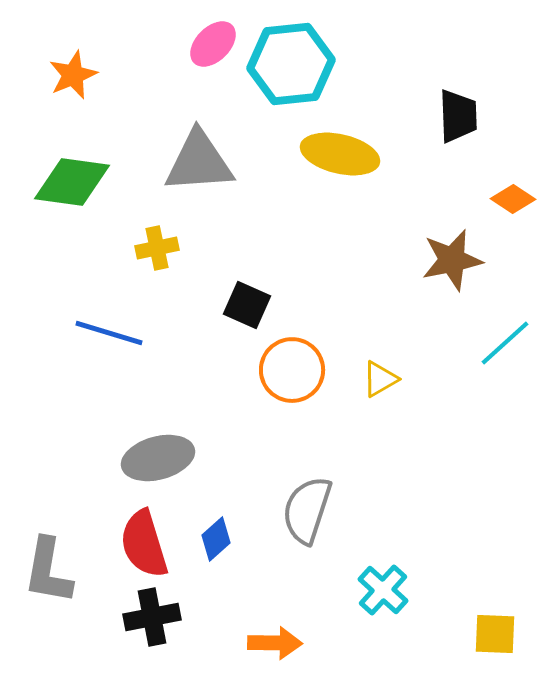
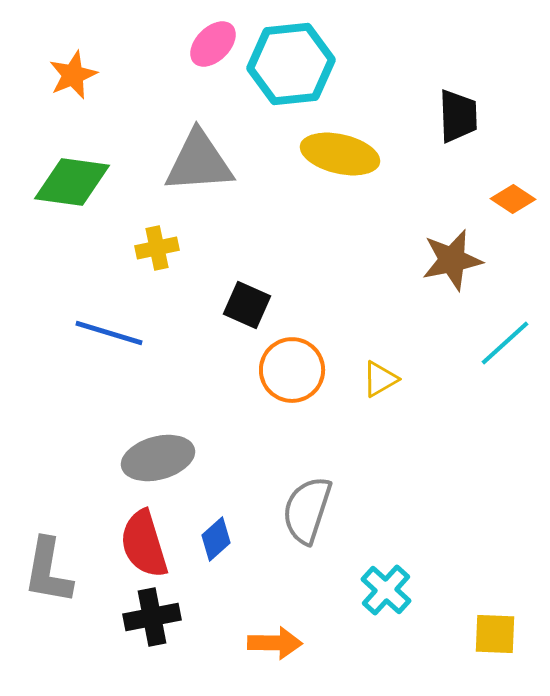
cyan cross: moved 3 px right
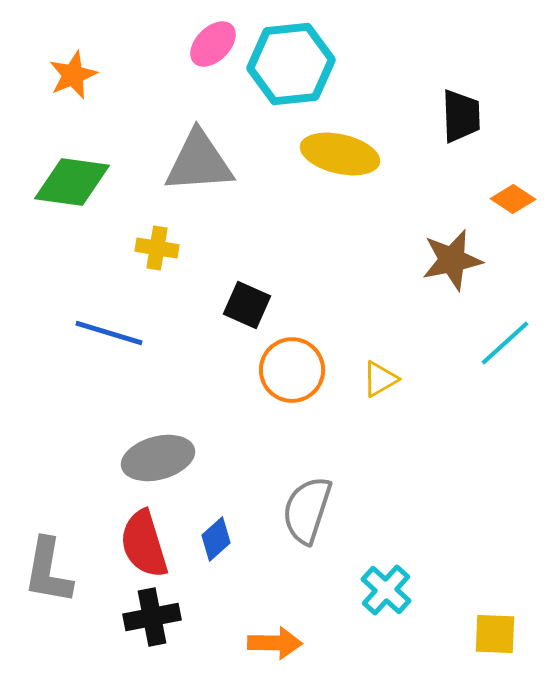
black trapezoid: moved 3 px right
yellow cross: rotated 21 degrees clockwise
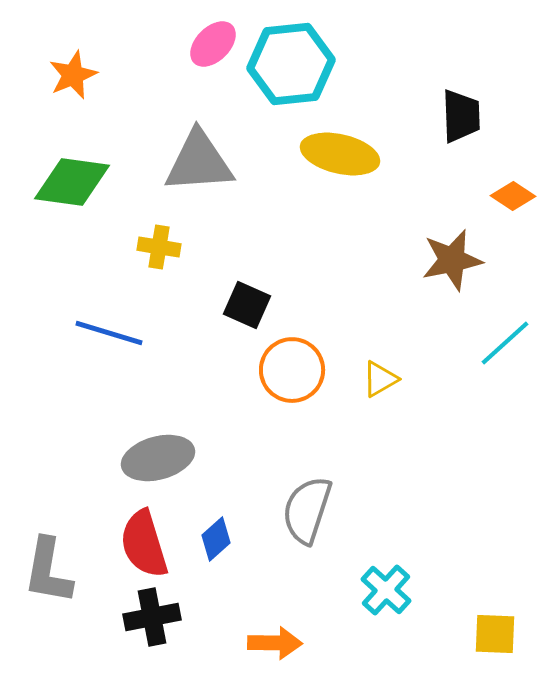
orange diamond: moved 3 px up
yellow cross: moved 2 px right, 1 px up
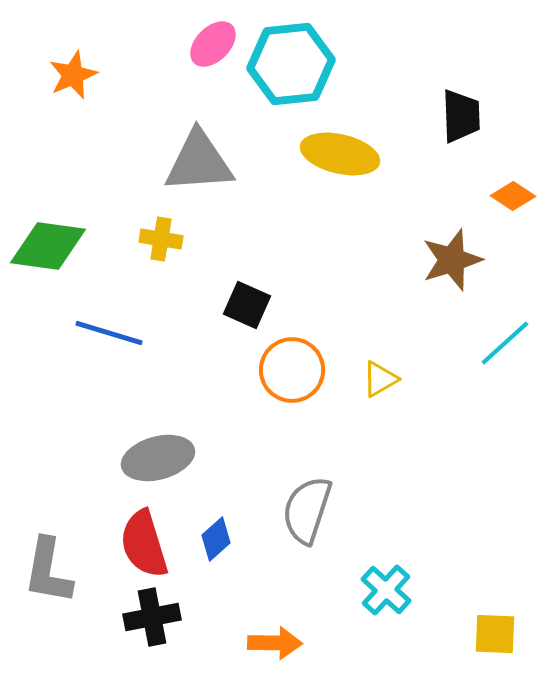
green diamond: moved 24 px left, 64 px down
yellow cross: moved 2 px right, 8 px up
brown star: rotated 6 degrees counterclockwise
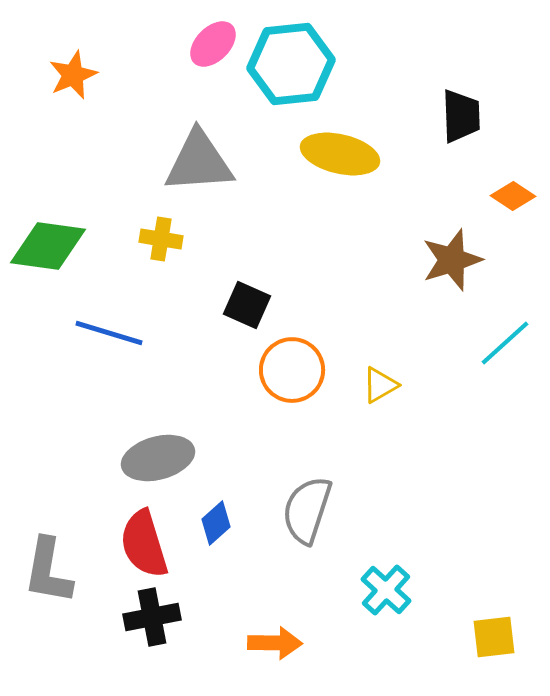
yellow triangle: moved 6 px down
blue diamond: moved 16 px up
yellow square: moved 1 px left, 3 px down; rotated 9 degrees counterclockwise
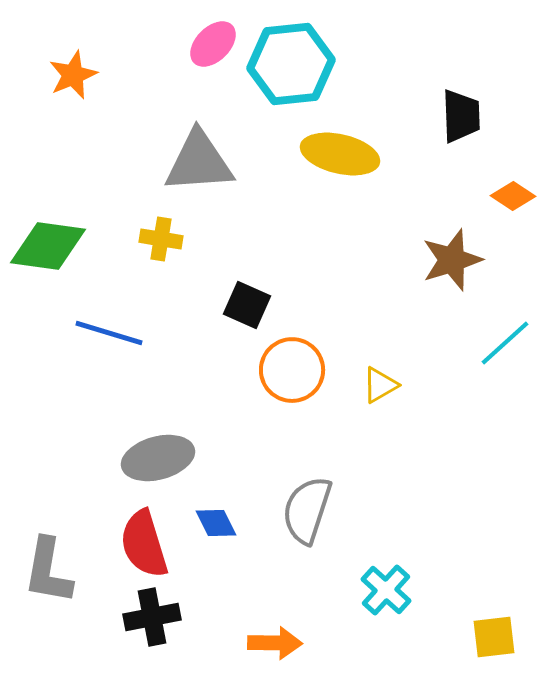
blue diamond: rotated 75 degrees counterclockwise
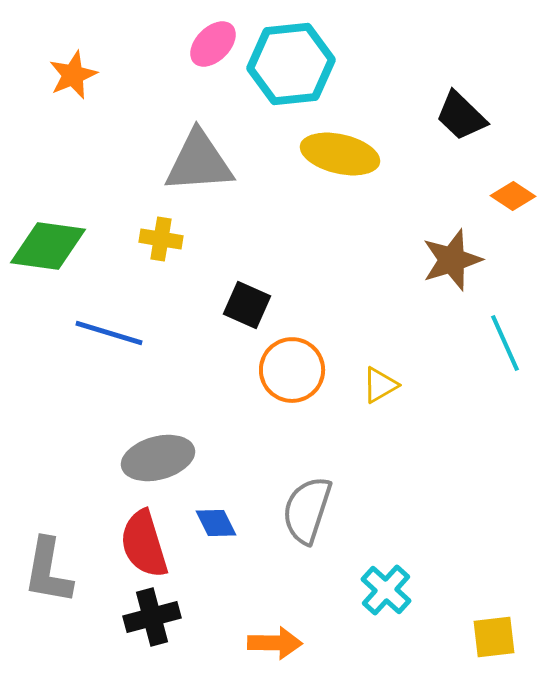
black trapezoid: rotated 136 degrees clockwise
cyan line: rotated 72 degrees counterclockwise
black cross: rotated 4 degrees counterclockwise
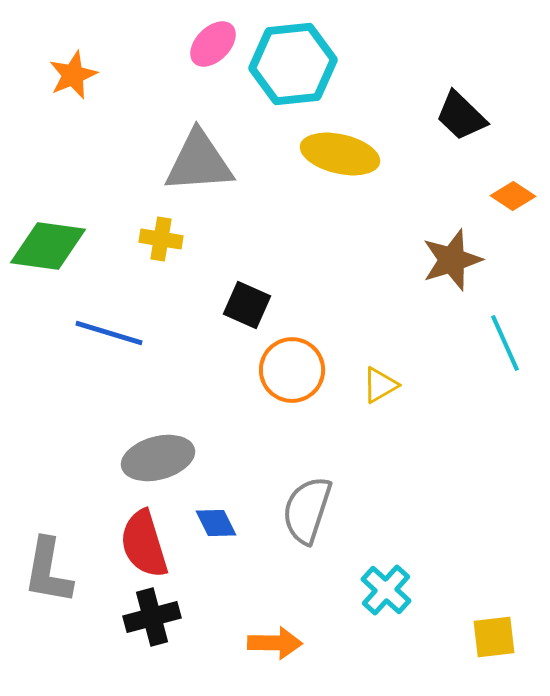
cyan hexagon: moved 2 px right
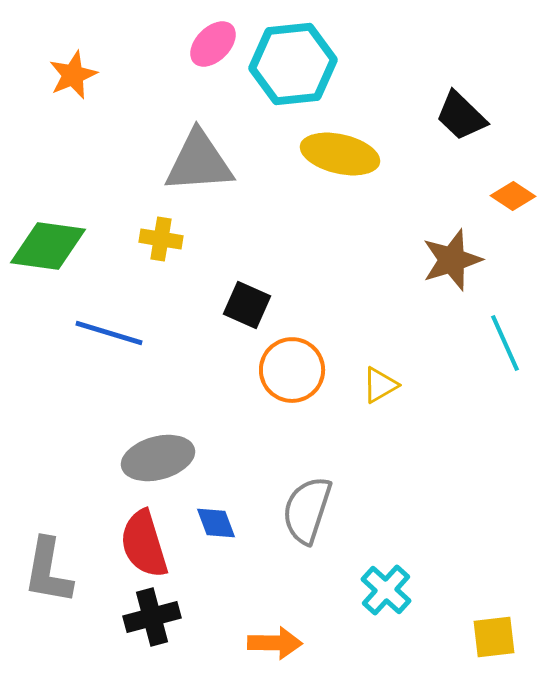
blue diamond: rotated 6 degrees clockwise
